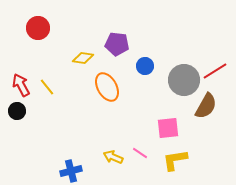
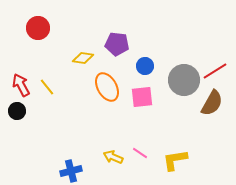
brown semicircle: moved 6 px right, 3 px up
pink square: moved 26 px left, 31 px up
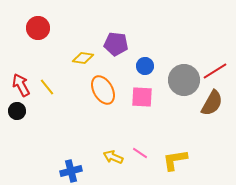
purple pentagon: moved 1 px left
orange ellipse: moved 4 px left, 3 px down
pink square: rotated 10 degrees clockwise
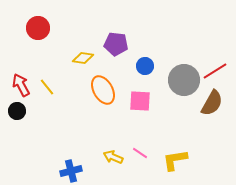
pink square: moved 2 px left, 4 px down
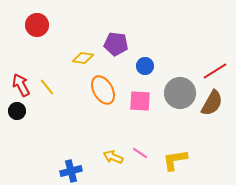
red circle: moved 1 px left, 3 px up
gray circle: moved 4 px left, 13 px down
